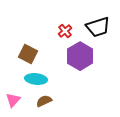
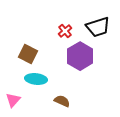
brown semicircle: moved 18 px right; rotated 49 degrees clockwise
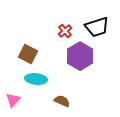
black trapezoid: moved 1 px left
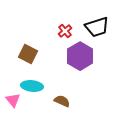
cyan ellipse: moved 4 px left, 7 px down
pink triangle: rotated 21 degrees counterclockwise
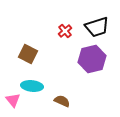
purple hexagon: moved 12 px right, 3 px down; rotated 16 degrees clockwise
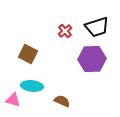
purple hexagon: rotated 12 degrees clockwise
pink triangle: rotated 35 degrees counterclockwise
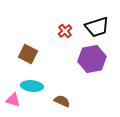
purple hexagon: rotated 8 degrees counterclockwise
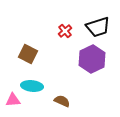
black trapezoid: moved 1 px right
purple hexagon: rotated 16 degrees counterclockwise
pink triangle: rotated 21 degrees counterclockwise
